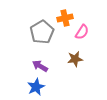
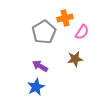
gray pentagon: moved 2 px right
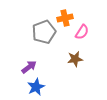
gray pentagon: rotated 10 degrees clockwise
purple arrow: moved 11 px left, 1 px down; rotated 112 degrees clockwise
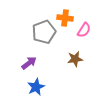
orange cross: rotated 21 degrees clockwise
pink semicircle: moved 2 px right, 2 px up
purple arrow: moved 4 px up
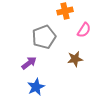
orange cross: moved 7 px up; rotated 21 degrees counterclockwise
gray pentagon: moved 5 px down
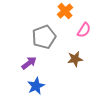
orange cross: rotated 28 degrees counterclockwise
blue star: moved 1 px up
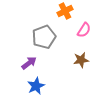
orange cross: rotated 14 degrees clockwise
brown star: moved 6 px right, 1 px down
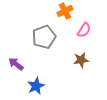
purple arrow: moved 13 px left, 1 px down; rotated 105 degrees counterclockwise
